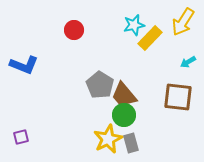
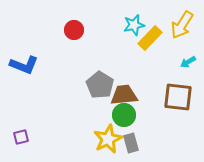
yellow arrow: moved 1 px left, 3 px down
brown trapezoid: rotated 124 degrees clockwise
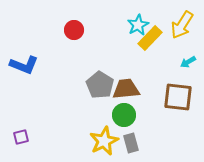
cyan star: moved 4 px right; rotated 15 degrees counterclockwise
brown trapezoid: moved 2 px right, 6 px up
yellow star: moved 4 px left, 2 px down
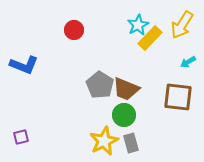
brown trapezoid: rotated 152 degrees counterclockwise
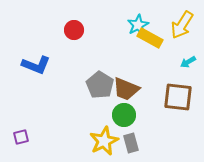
yellow rectangle: rotated 75 degrees clockwise
blue L-shape: moved 12 px right
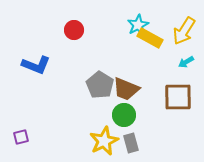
yellow arrow: moved 2 px right, 6 px down
cyan arrow: moved 2 px left
brown square: rotated 8 degrees counterclockwise
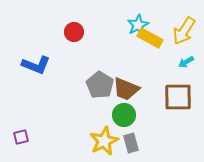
red circle: moved 2 px down
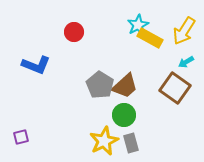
brown trapezoid: moved 1 px left, 3 px up; rotated 64 degrees counterclockwise
brown square: moved 3 px left, 9 px up; rotated 36 degrees clockwise
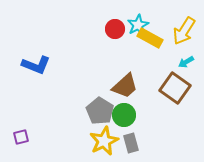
red circle: moved 41 px right, 3 px up
gray pentagon: moved 26 px down
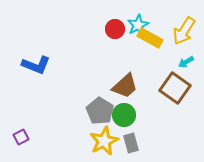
purple square: rotated 14 degrees counterclockwise
